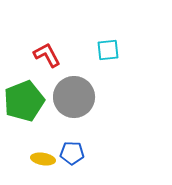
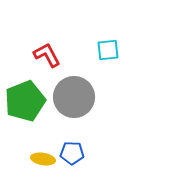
green pentagon: moved 1 px right
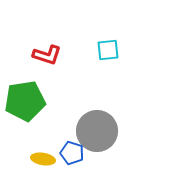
red L-shape: rotated 136 degrees clockwise
gray circle: moved 23 px right, 34 px down
green pentagon: rotated 12 degrees clockwise
blue pentagon: rotated 15 degrees clockwise
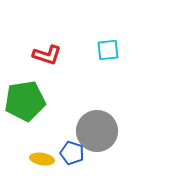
yellow ellipse: moved 1 px left
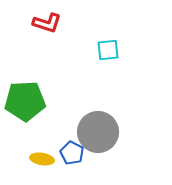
red L-shape: moved 32 px up
green pentagon: rotated 6 degrees clockwise
gray circle: moved 1 px right, 1 px down
blue pentagon: rotated 10 degrees clockwise
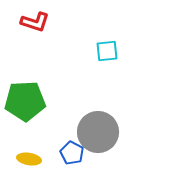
red L-shape: moved 12 px left, 1 px up
cyan square: moved 1 px left, 1 px down
yellow ellipse: moved 13 px left
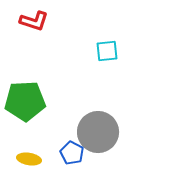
red L-shape: moved 1 px left, 1 px up
